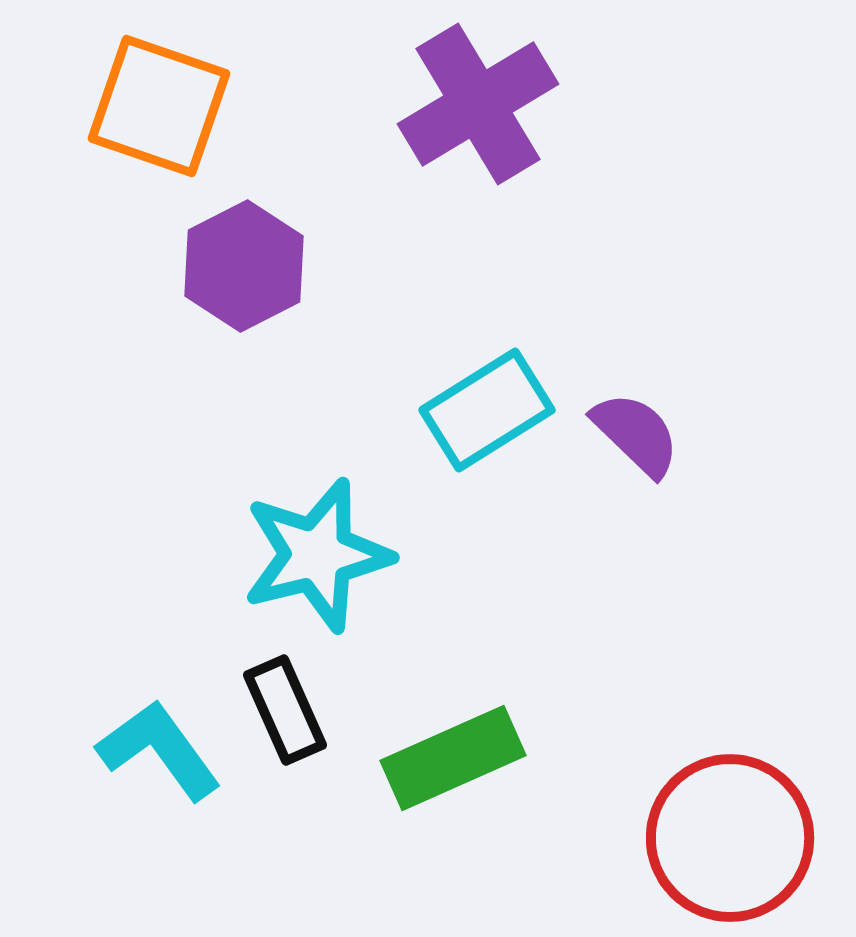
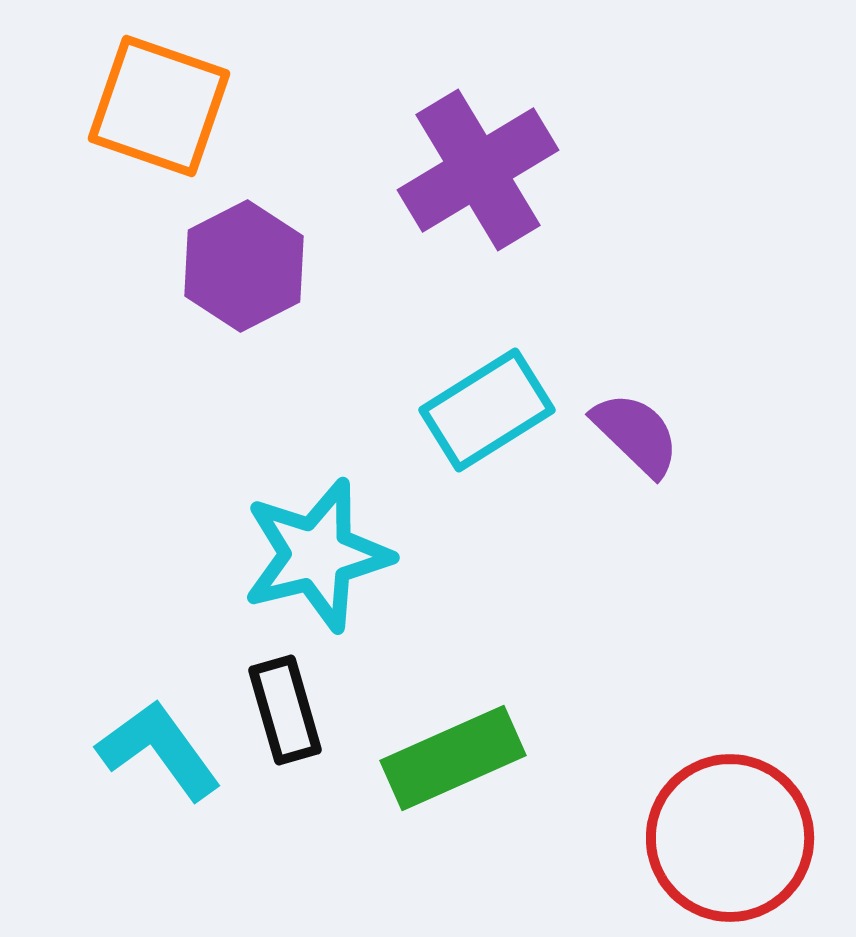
purple cross: moved 66 px down
black rectangle: rotated 8 degrees clockwise
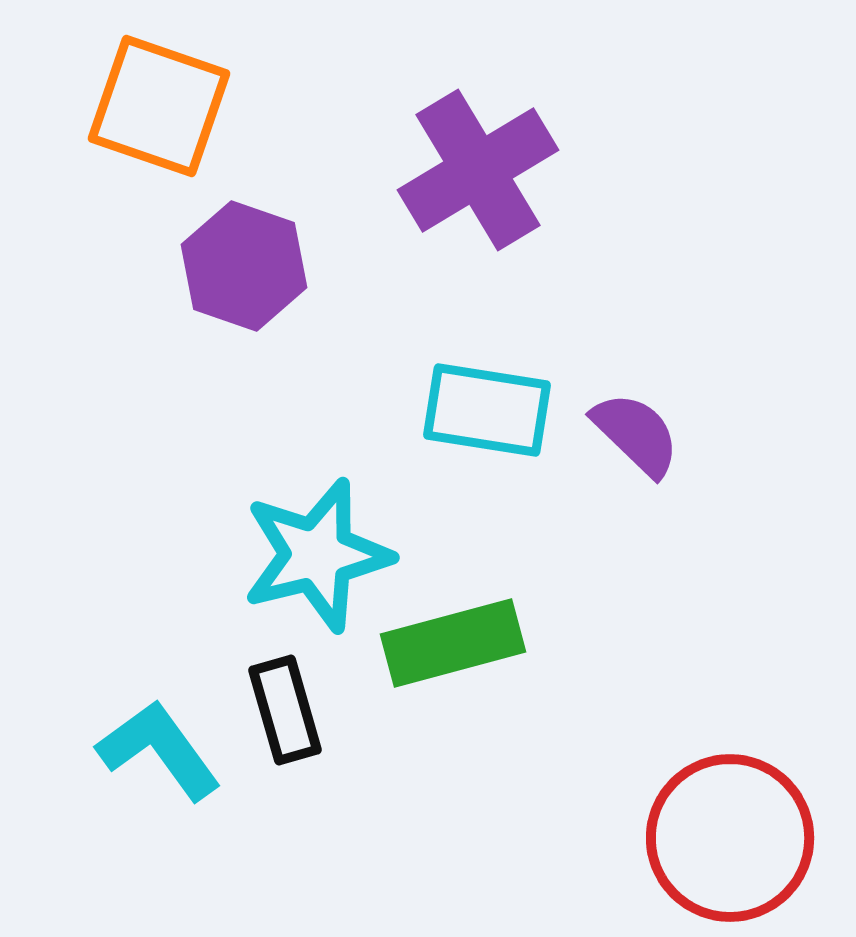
purple hexagon: rotated 14 degrees counterclockwise
cyan rectangle: rotated 41 degrees clockwise
green rectangle: moved 115 px up; rotated 9 degrees clockwise
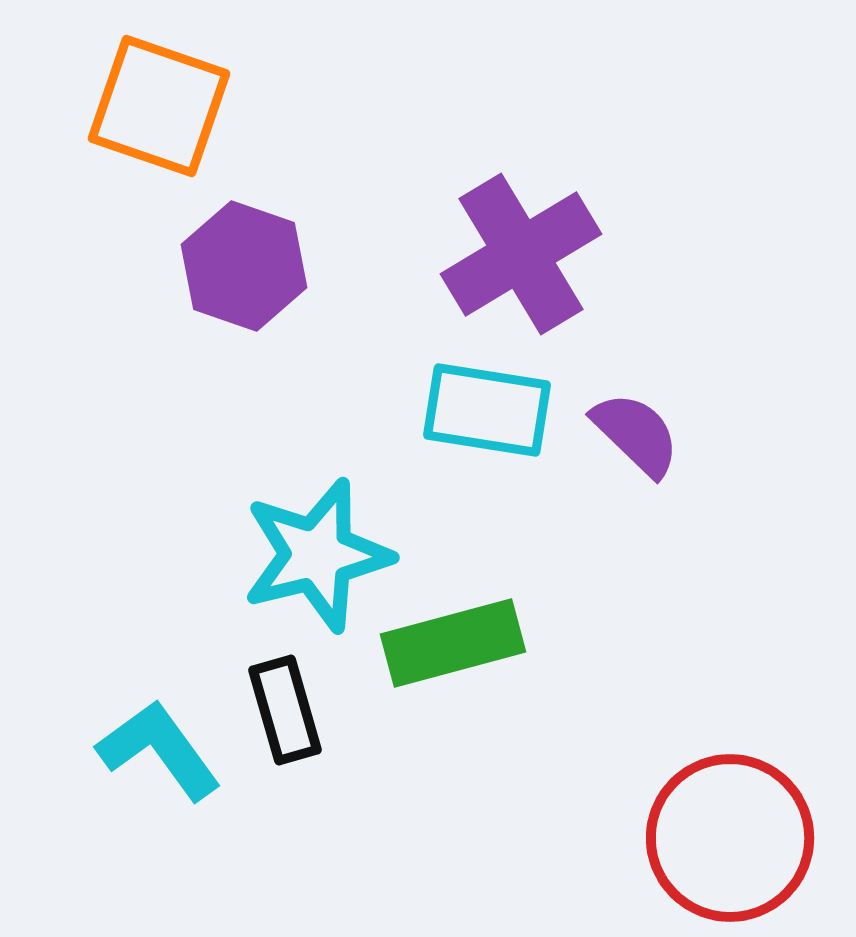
purple cross: moved 43 px right, 84 px down
